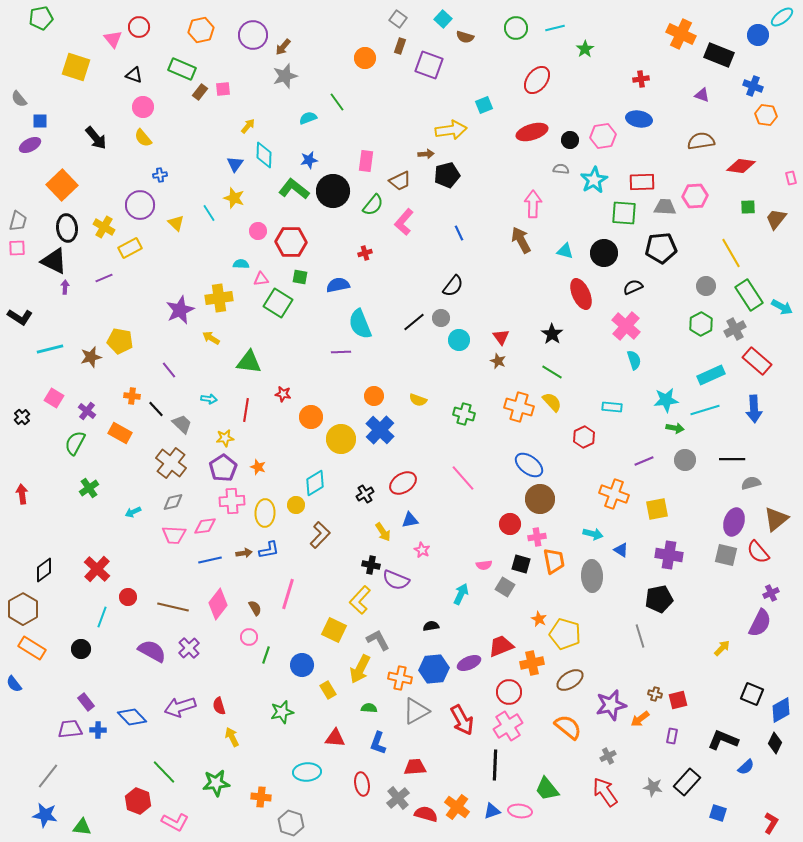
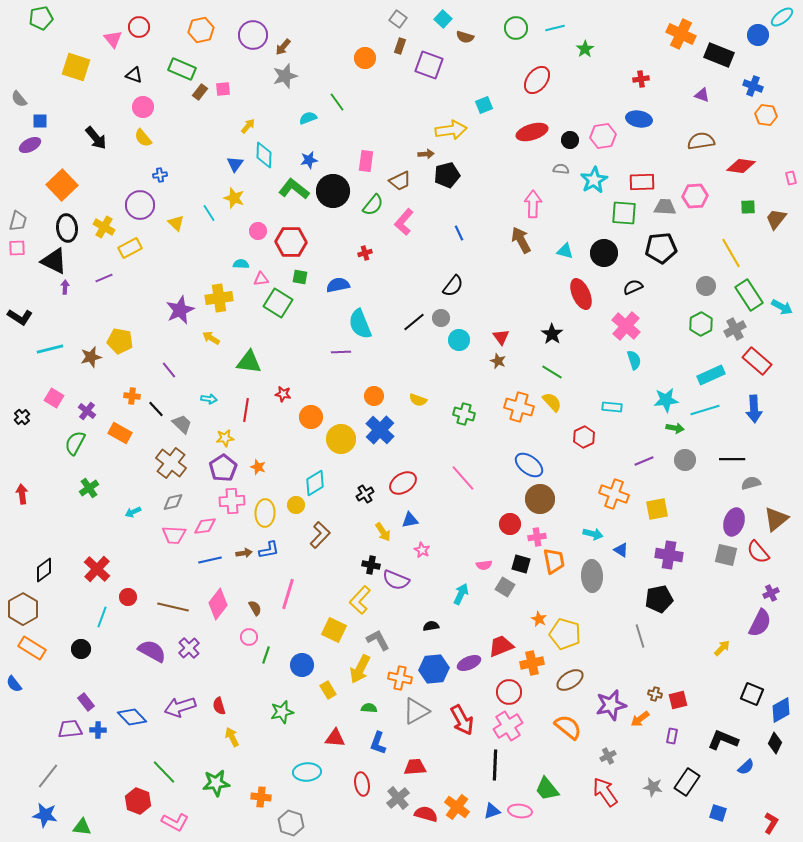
black rectangle at (687, 782): rotated 8 degrees counterclockwise
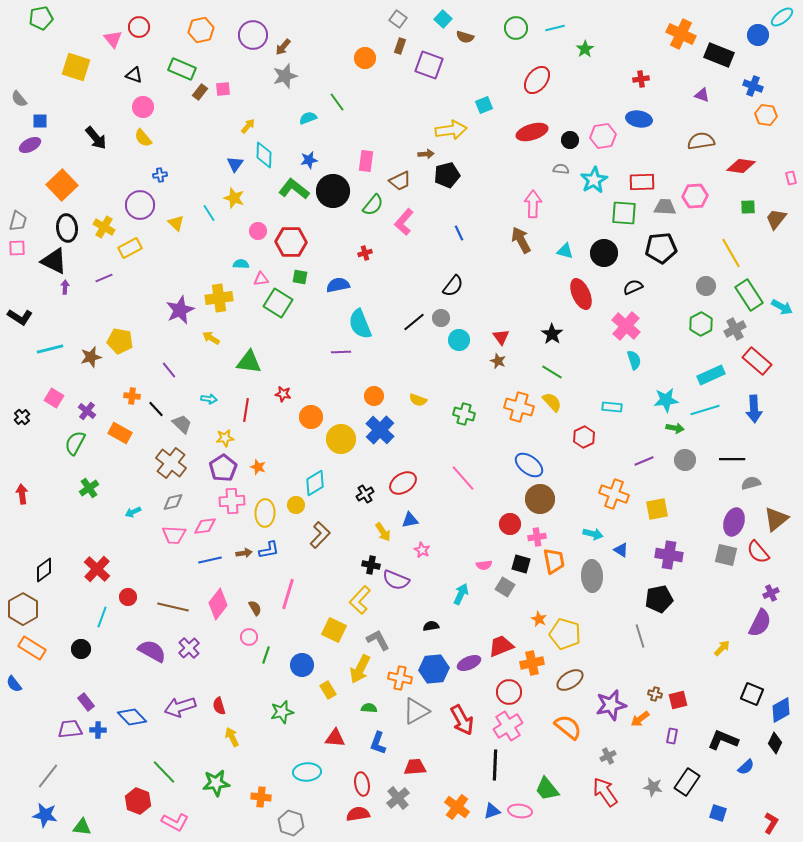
red semicircle at (426, 814): moved 68 px left; rotated 25 degrees counterclockwise
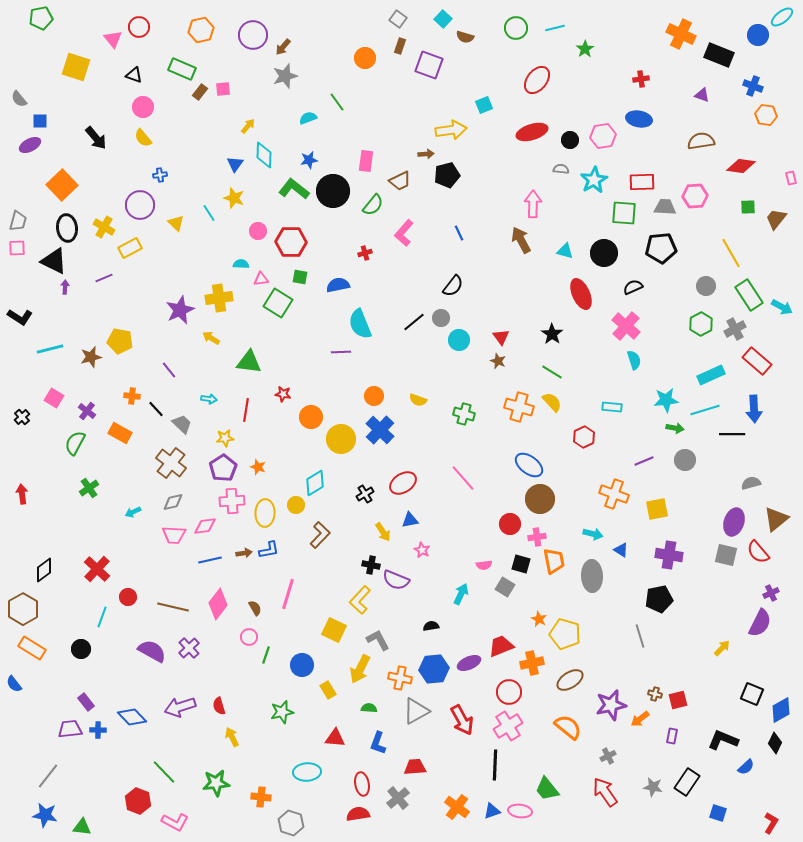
pink L-shape at (404, 222): moved 11 px down
black line at (732, 459): moved 25 px up
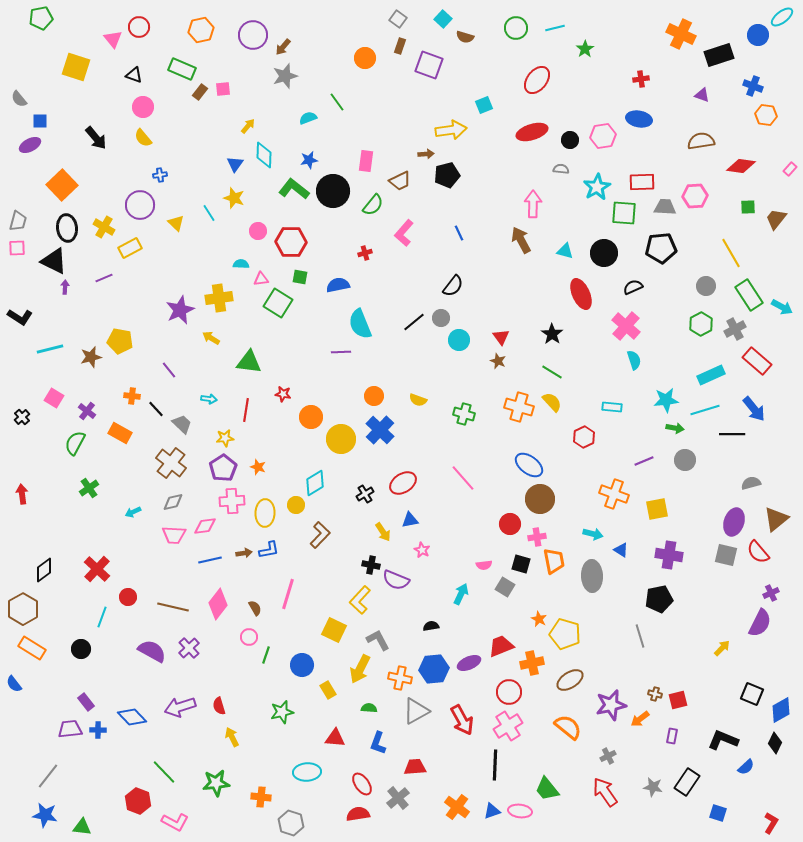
black rectangle at (719, 55): rotated 40 degrees counterclockwise
pink rectangle at (791, 178): moved 1 px left, 9 px up; rotated 56 degrees clockwise
cyan star at (594, 180): moved 3 px right, 7 px down
blue arrow at (754, 409): rotated 36 degrees counterclockwise
red ellipse at (362, 784): rotated 25 degrees counterclockwise
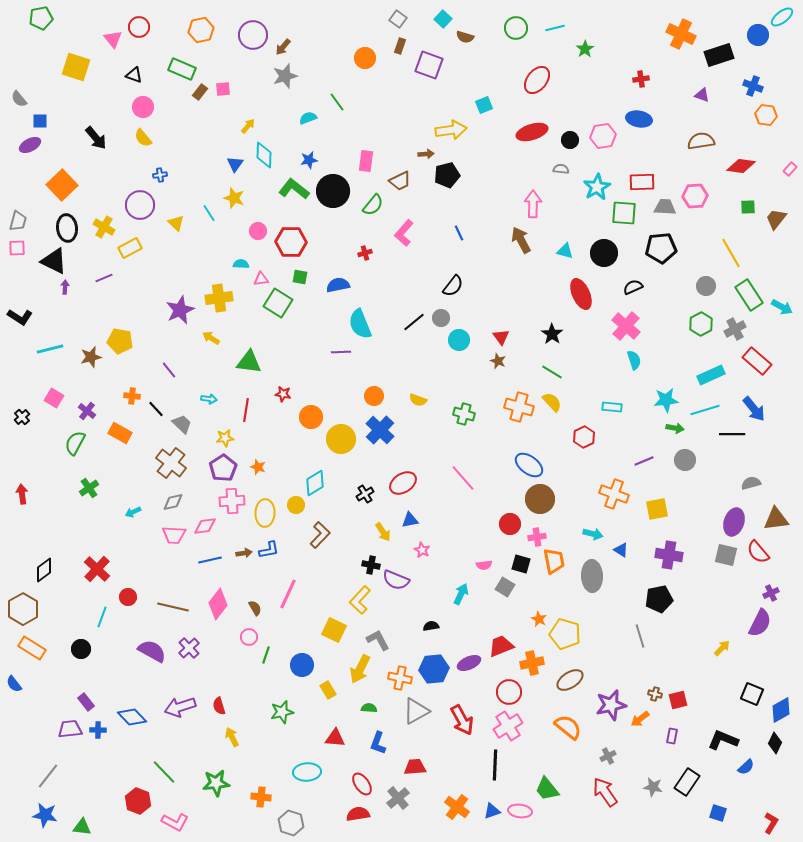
brown triangle at (776, 519): rotated 32 degrees clockwise
pink line at (288, 594): rotated 8 degrees clockwise
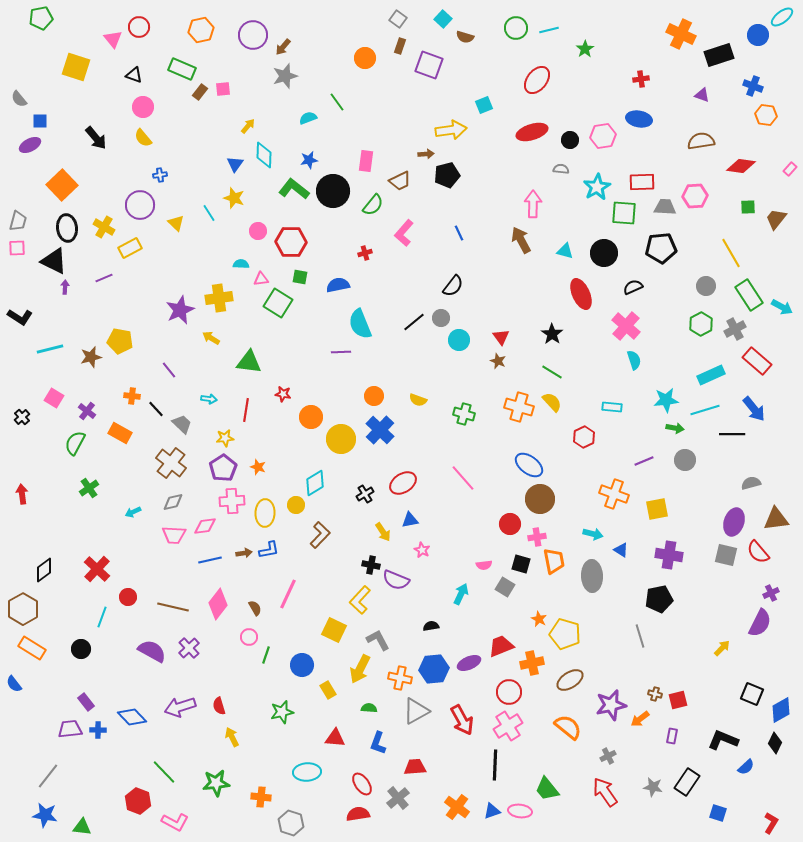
cyan line at (555, 28): moved 6 px left, 2 px down
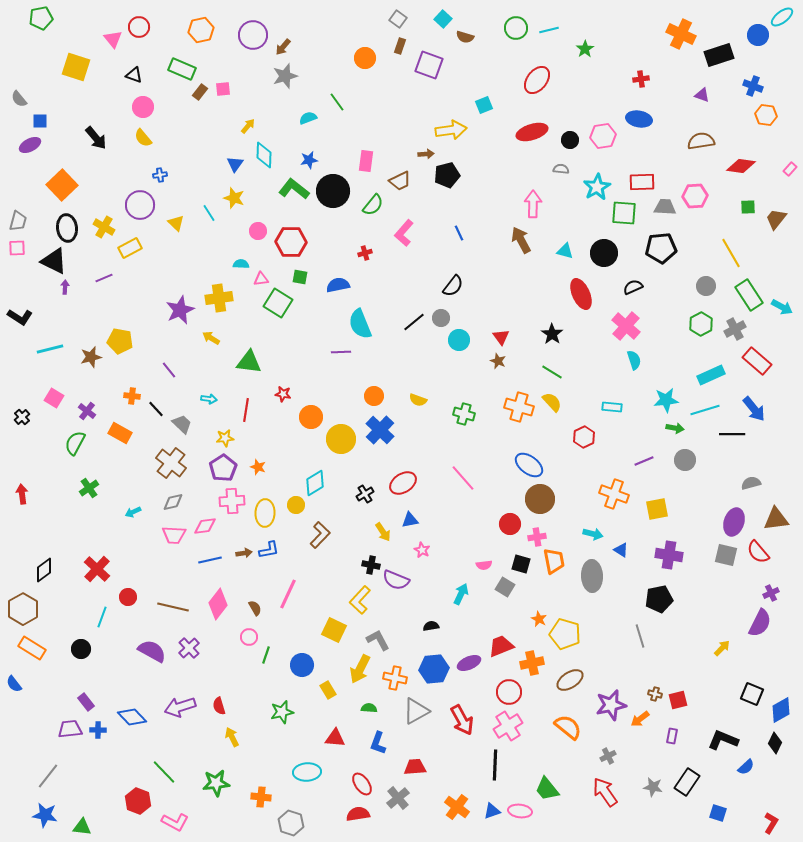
orange cross at (400, 678): moved 5 px left
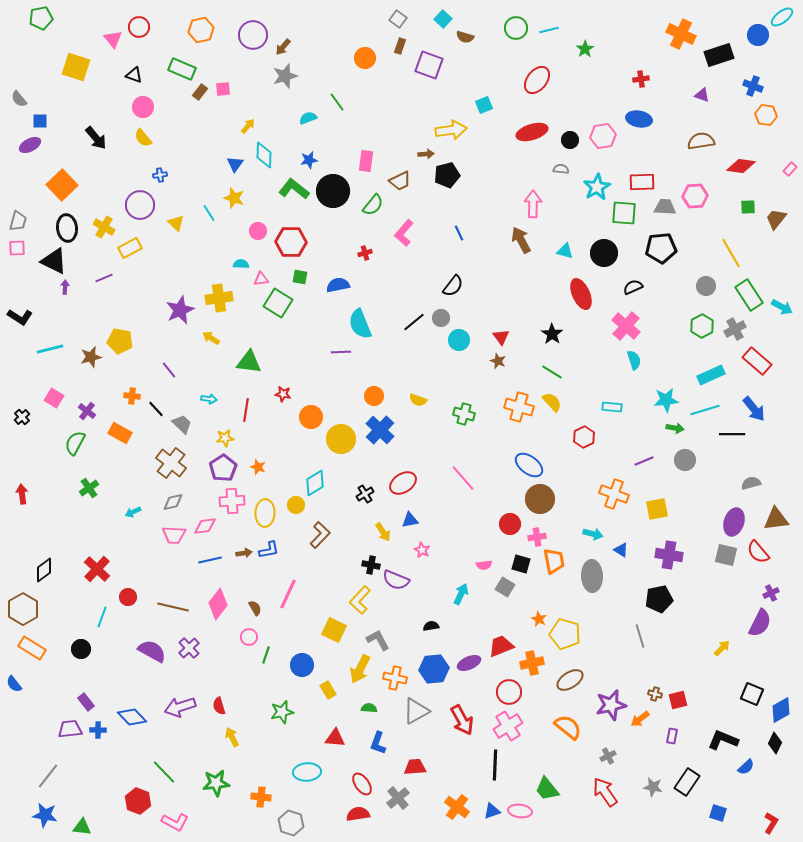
green hexagon at (701, 324): moved 1 px right, 2 px down
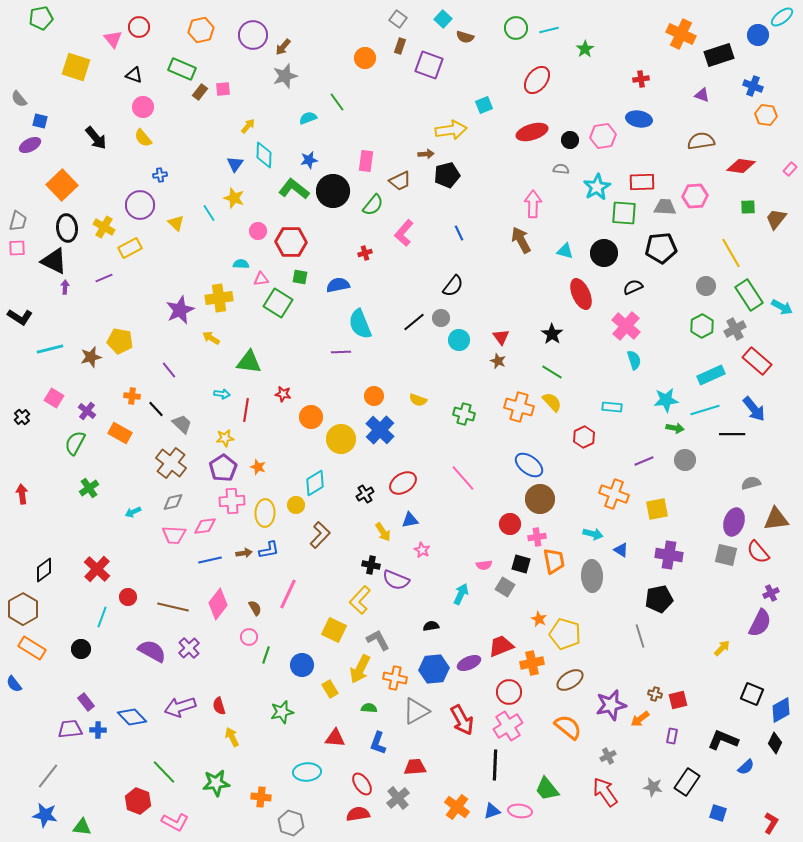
blue square at (40, 121): rotated 14 degrees clockwise
cyan arrow at (209, 399): moved 13 px right, 5 px up
yellow rectangle at (328, 690): moved 2 px right, 1 px up
